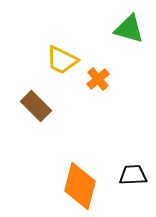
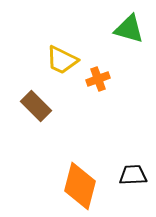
orange cross: rotated 20 degrees clockwise
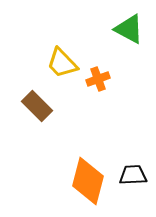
green triangle: rotated 12 degrees clockwise
yellow trapezoid: moved 3 px down; rotated 20 degrees clockwise
brown rectangle: moved 1 px right
orange diamond: moved 8 px right, 5 px up
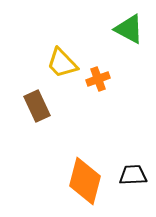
brown rectangle: rotated 20 degrees clockwise
orange diamond: moved 3 px left
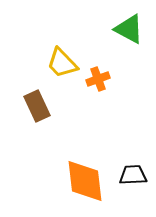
orange diamond: rotated 21 degrees counterclockwise
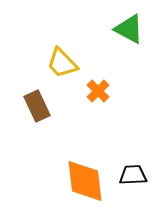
orange cross: moved 12 px down; rotated 25 degrees counterclockwise
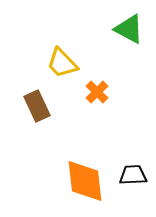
orange cross: moved 1 px left, 1 px down
